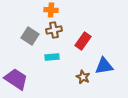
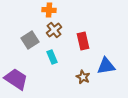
orange cross: moved 2 px left
brown cross: rotated 28 degrees counterclockwise
gray square: moved 4 px down; rotated 24 degrees clockwise
red rectangle: rotated 48 degrees counterclockwise
cyan rectangle: rotated 72 degrees clockwise
blue triangle: moved 2 px right
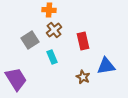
purple trapezoid: rotated 25 degrees clockwise
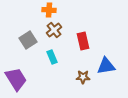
gray square: moved 2 px left
brown star: rotated 24 degrees counterclockwise
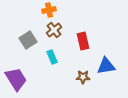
orange cross: rotated 16 degrees counterclockwise
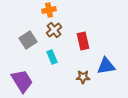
purple trapezoid: moved 6 px right, 2 px down
